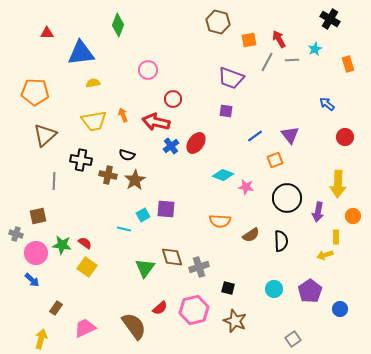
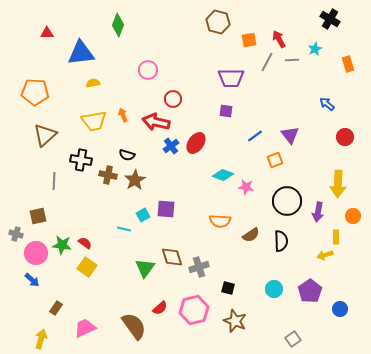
purple trapezoid at (231, 78): rotated 20 degrees counterclockwise
black circle at (287, 198): moved 3 px down
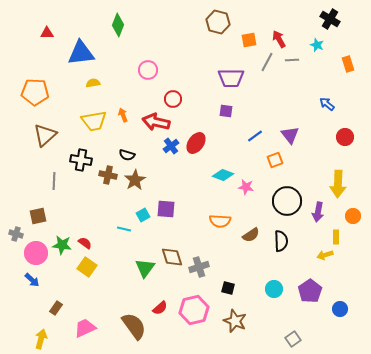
cyan star at (315, 49): moved 2 px right, 4 px up; rotated 24 degrees counterclockwise
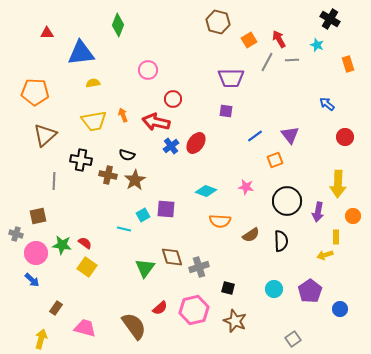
orange square at (249, 40): rotated 21 degrees counterclockwise
cyan diamond at (223, 175): moved 17 px left, 16 px down
pink trapezoid at (85, 328): rotated 40 degrees clockwise
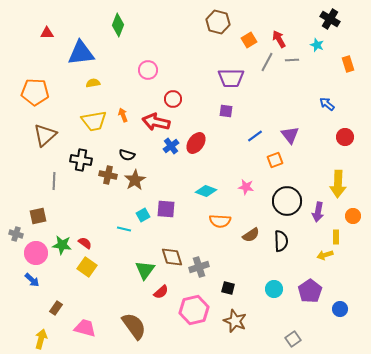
green triangle at (145, 268): moved 2 px down
red semicircle at (160, 308): moved 1 px right, 16 px up
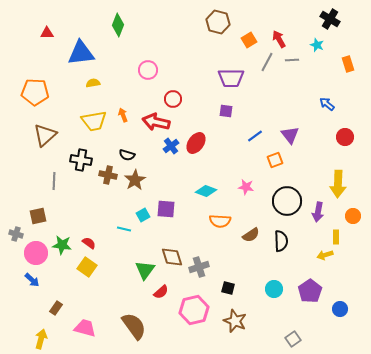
red semicircle at (85, 243): moved 4 px right
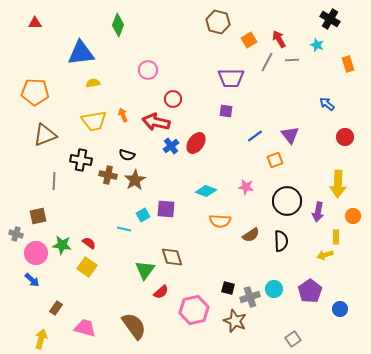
red triangle at (47, 33): moved 12 px left, 10 px up
brown triangle at (45, 135): rotated 20 degrees clockwise
gray cross at (199, 267): moved 51 px right, 30 px down
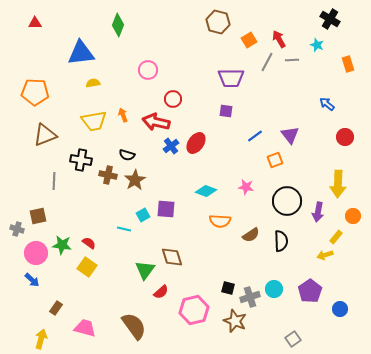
gray cross at (16, 234): moved 1 px right, 5 px up
yellow rectangle at (336, 237): rotated 40 degrees clockwise
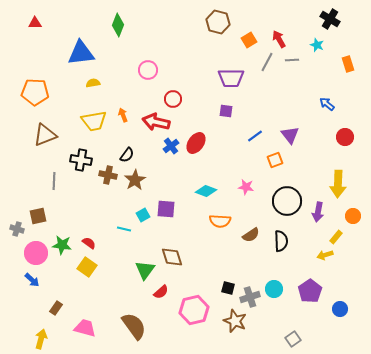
black semicircle at (127, 155): rotated 70 degrees counterclockwise
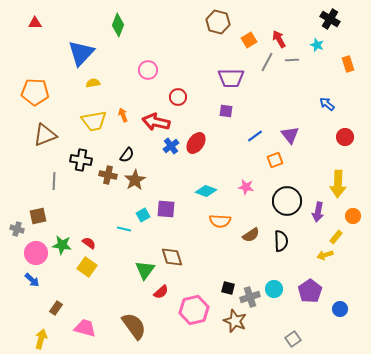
blue triangle at (81, 53): rotated 40 degrees counterclockwise
red circle at (173, 99): moved 5 px right, 2 px up
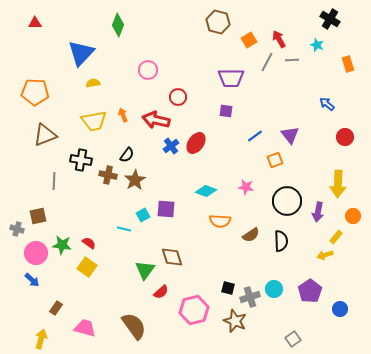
red arrow at (156, 122): moved 2 px up
